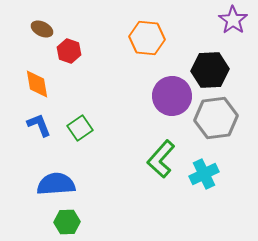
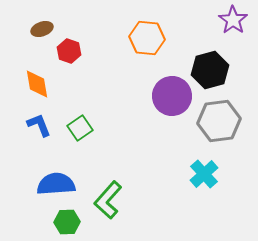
brown ellipse: rotated 45 degrees counterclockwise
black hexagon: rotated 12 degrees counterclockwise
gray hexagon: moved 3 px right, 3 px down
green L-shape: moved 53 px left, 41 px down
cyan cross: rotated 16 degrees counterclockwise
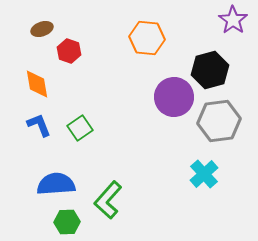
purple circle: moved 2 px right, 1 px down
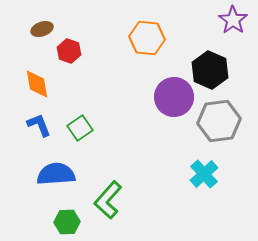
black hexagon: rotated 21 degrees counterclockwise
blue semicircle: moved 10 px up
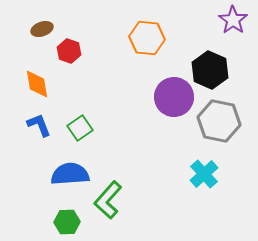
gray hexagon: rotated 18 degrees clockwise
blue semicircle: moved 14 px right
